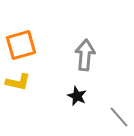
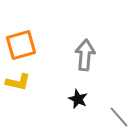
black star: moved 1 px right, 3 px down
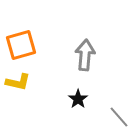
black star: rotated 12 degrees clockwise
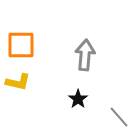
orange square: rotated 16 degrees clockwise
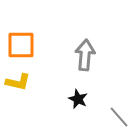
black star: rotated 12 degrees counterclockwise
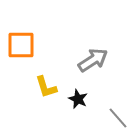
gray arrow: moved 8 px right, 5 px down; rotated 52 degrees clockwise
yellow L-shape: moved 28 px right, 5 px down; rotated 60 degrees clockwise
gray line: moved 1 px left, 1 px down
